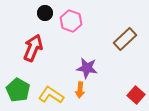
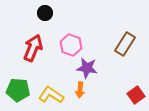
pink hexagon: moved 24 px down
brown rectangle: moved 5 px down; rotated 15 degrees counterclockwise
green pentagon: rotated 25 degrees counterclockwise
red square: rotated 12 degrees clockwise
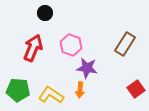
red square: moved 6 px up
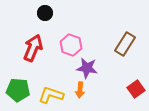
yellow L-shape: rotated 15 degrees counterclockwise
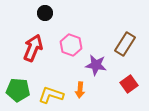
purple star: moved 9 px right, 3 px up
red square: moved 7 px left, 5 px up
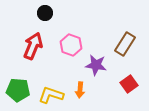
red arrow: moved 2 px up
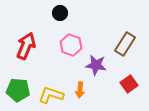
black circle: moved 15 px right
red arrow: moved 7 px left
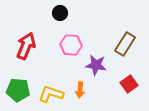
pink hexagon: rotated 15 degrees counterclockwise
yellow L-shape: moved 1 px up
